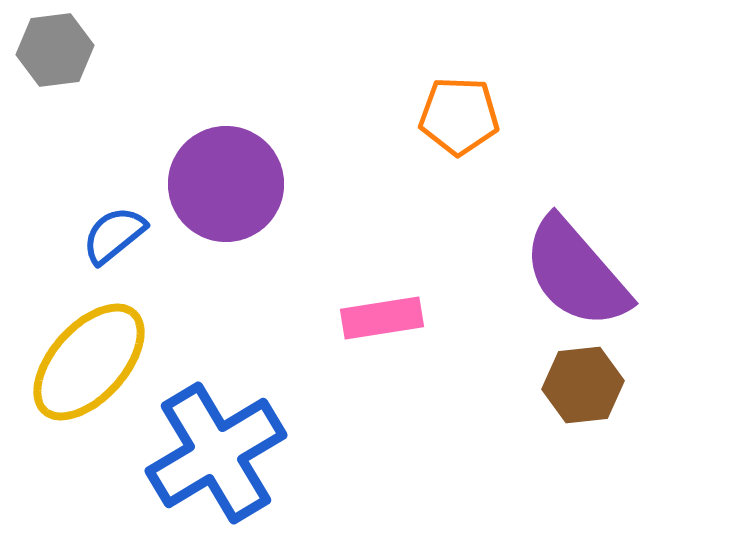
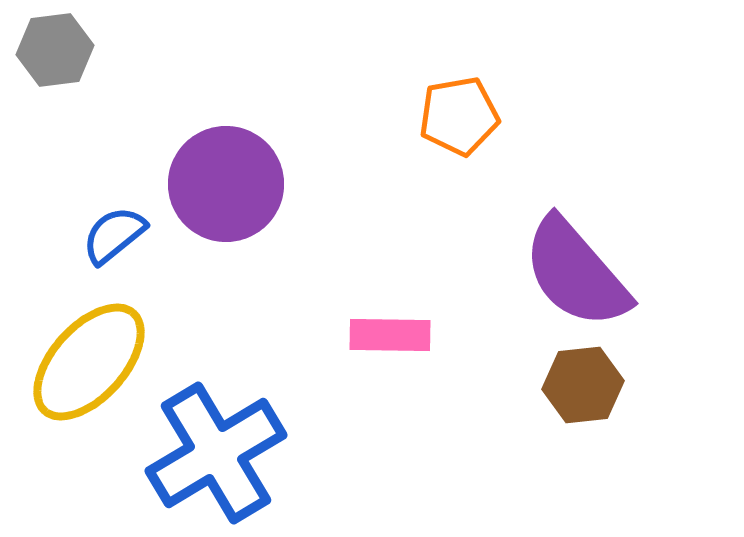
orange pentagon: rotated 12 degrees counterclockwise
pink rectangle: moved 8 px right, 17 px down; rotated 10 degrees clockwise
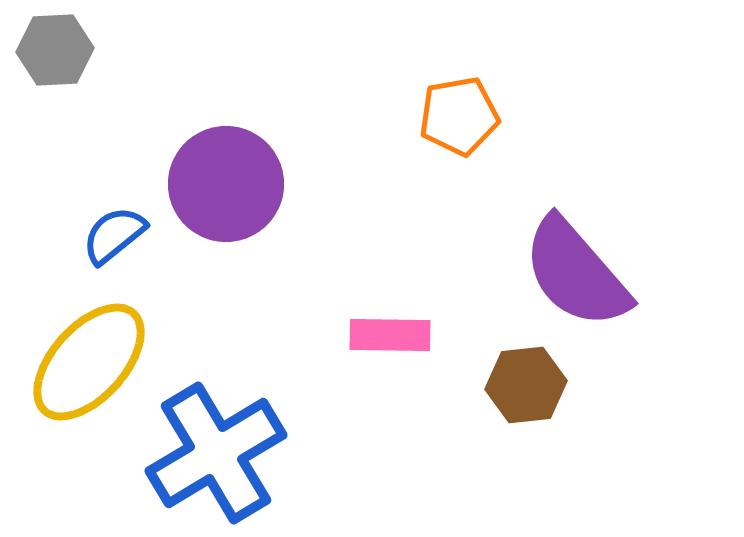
gray hexagon: rotated 4 degrees clockwise
brown hexagon: moved 57 px left
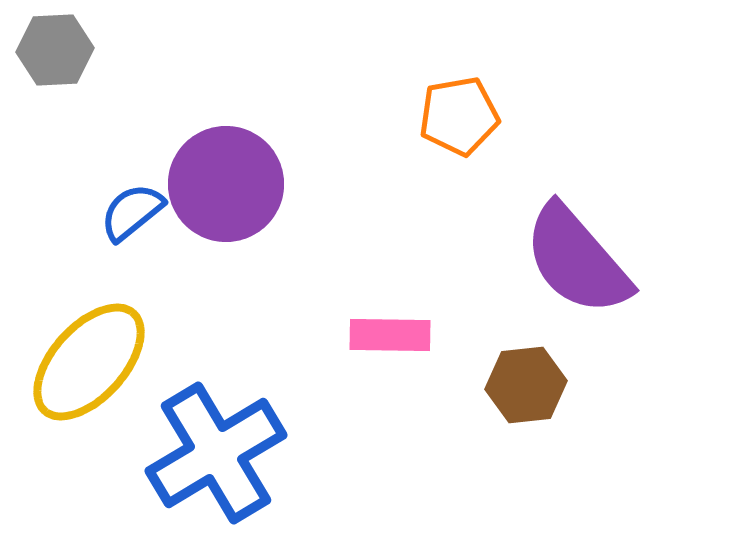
blue semicircle: moved 18 px right, 23 px up
purple semicircle: moved 1 px right, 13 px up
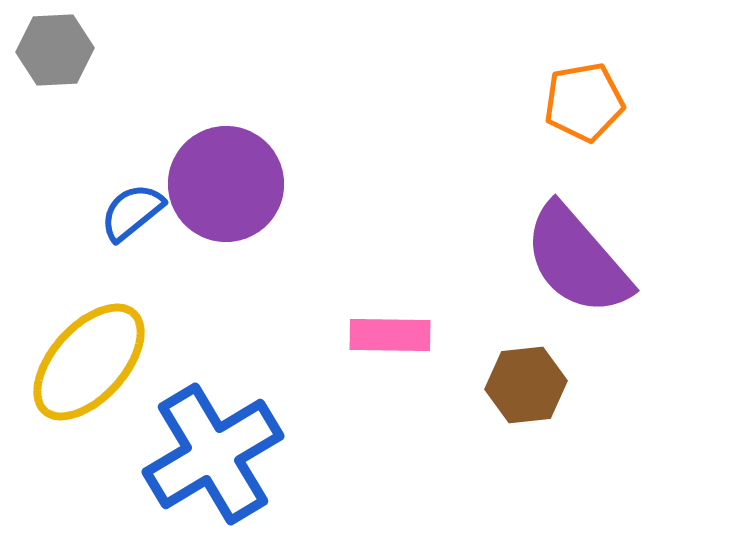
orange pentagon: moved 125 px right, 14 px up
blue cross: moved 3 px left, 1 px down
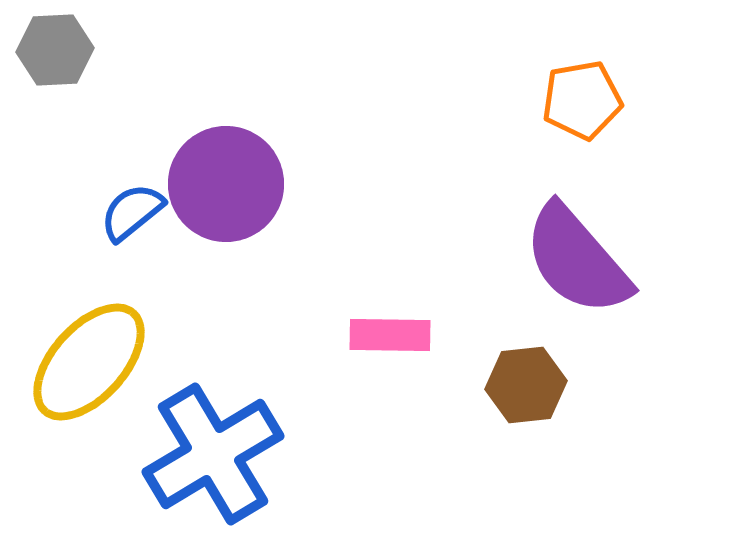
orange pentagon: moved 2 px left, 2 px up
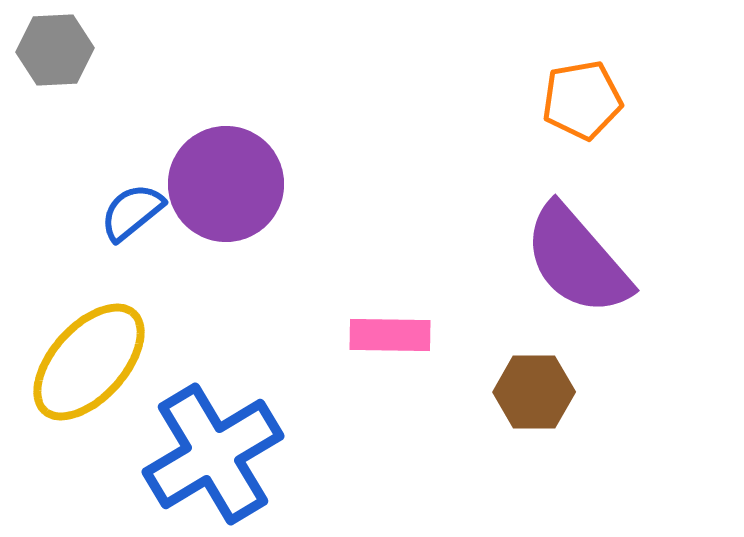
brown hexagon: moved 8 px right, 7 px down; rotated 6 degrees clockwise
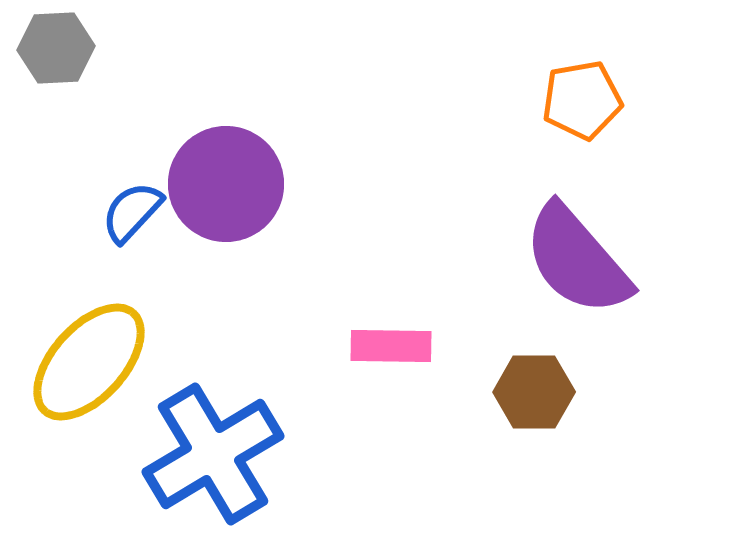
gray hexagon: moved 1 px right, 2 px up
blue semicircle: rotated 8 degrees counterclockwise
pink rectangle: moved 1 px right, 11 px down
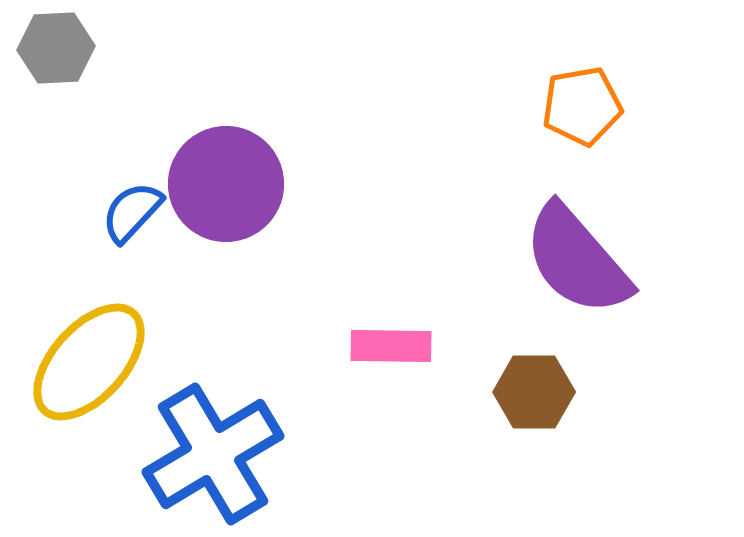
orange pentagon: moved 6 px down
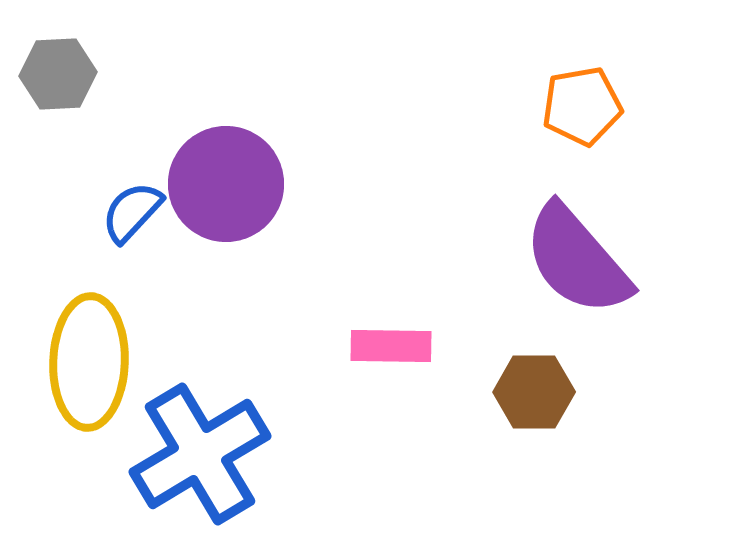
gray hexagon: moved 2 px right, 26 px down
yellow ellipse: rotated 40 degrees counterclockwise
blue cross: moved 13 px left
